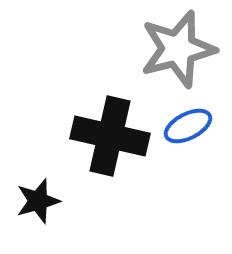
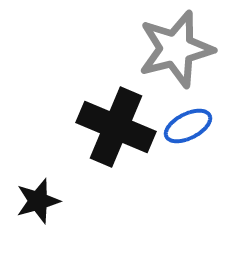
gray star: moved 2 px left
black cross: moved 6 px right, 9 px up; rotated 10 degrees clockwise
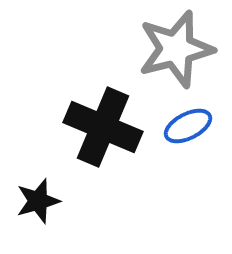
black cross: moved 13 px left
